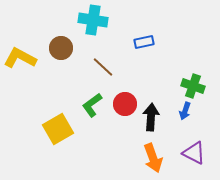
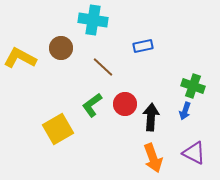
blue rectangle: moved 1 px left, 4 px down
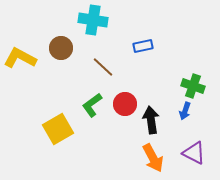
black arrow: moved 3 px down; rotated 12 degrees counterclockwise
orange arrow: rotated 8 degrees counterclockwise
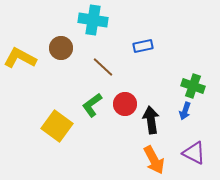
yellow square: moved 1 px left, 3 px up; rotated 24 degrees counterclockwise
orange arrow: moved 1 px right, 2 px down
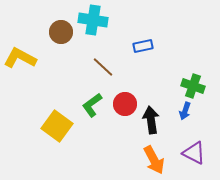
brown circle: moved 16 px up
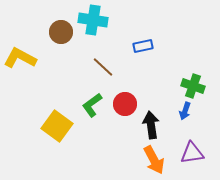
black arrow: moved 5 px down
purple triangle: moved 2 px left; rotated 35 degrees counterclockwise
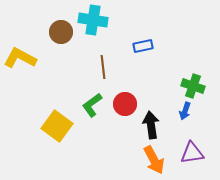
brown line: rotated 40 degrees clockwise
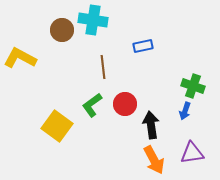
brown circle: moved 1 px right, 2 px up
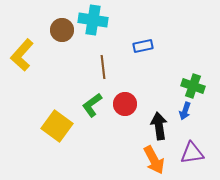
yellow L-shape: moved 2 px right, 3 px up; rotated 76 degrees counterclockwise
black arrow: moved 8 px right, 1 px down
